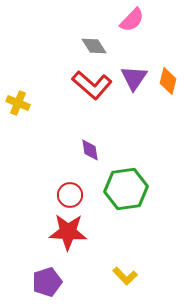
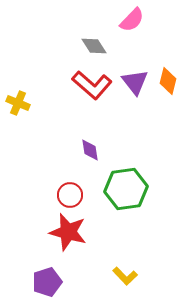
purple triangle: moved 1 px right, 4 px down; rotated 12 degrees counterclockwise
red star: rotated 12 degrees clockwise
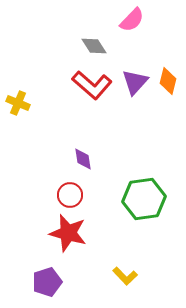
purple triangle: rotated 20 degrees clockwise
purple diamond: moved 7 px left, 9 px down
green hexagon: moved 18 px right, 10 px down
red star: moved 1 px down
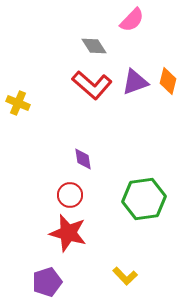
purple triangle: rotated 28 degrees clockwise
